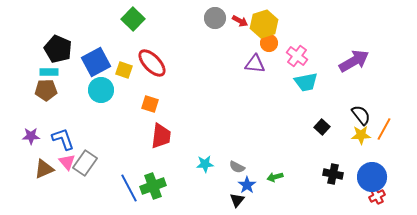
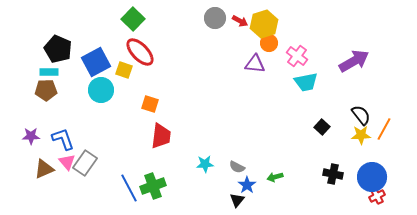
red ellipse: moved 12 px left, 11 px up
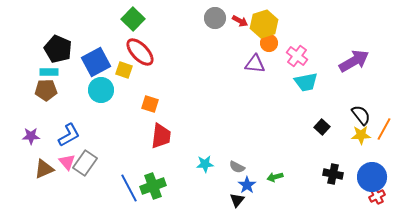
blue L-shape: moved 6 px right, 4 px up; rotated 80 degrees clockwise
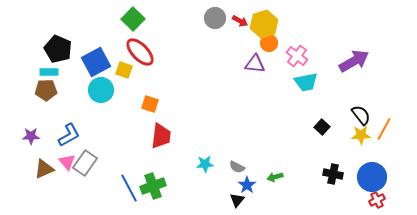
red cross: moved 4 px down
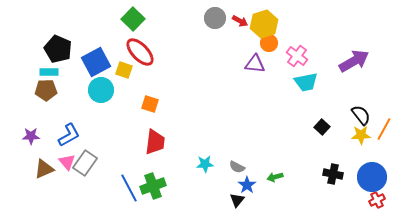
red trapezoid: moved 6 px left, 6 px down
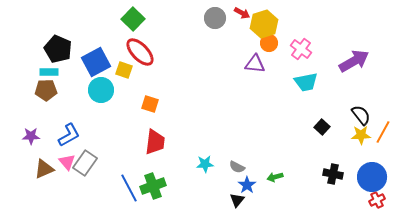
red arrow: moved 2 px right, 8 px up
pink cross: moved 4 px right, 7 px up
orange line: moved 1 px left, 3 px down
